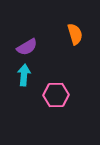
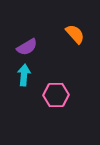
orange semicircle: rotated 25 degrees counterclockwise
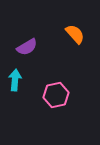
cyan arrow: moved 9 px left, 5 px down
pink hexagon: rotated 10 degrees counterclockwise
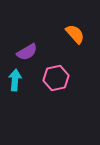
purple semicircle: moved 5 px down
pink hexagon: moved 17 px up
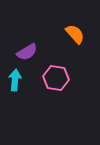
pink hexagon: rotated 20 degrees clockwise
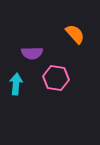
purple semicircle: moved 5 px right, 1 px down; rotated 30 degrees clockwise
cyan arrow: moved 1 px right, 4 px down
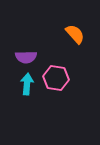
purple semicircle: moved 6 px left, 4 px down
cyan arrow: moved 11 px right
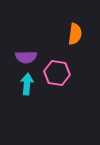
orange semicircle: rotated 50 degrees clockwise
pink hexagon: moved 1 px right, 5 px up
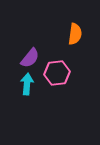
purple semicircle: moved 4 px right, 1 px down; rotated 50 degrees counterclockwise
pink hexagon: rotated 15 degrees counterclockwise
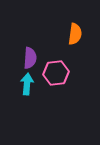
purple semicircle: rotated 35 degrees counterclockwise
pink hexagon: moved 1 px left
